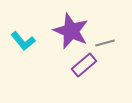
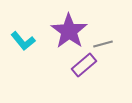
purple star: moved 2 px left; rotated 12 degrees clockwise
gray line: moved 2 px left, 1 px down
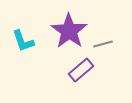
cyan L-shape: rotated 20 degrees clockwise
purple rectangle: moved 3 px left, 5 px down
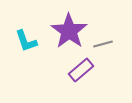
cyan L-shape: moved 3 px right
